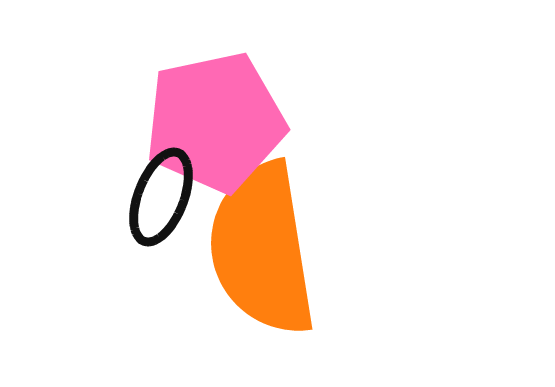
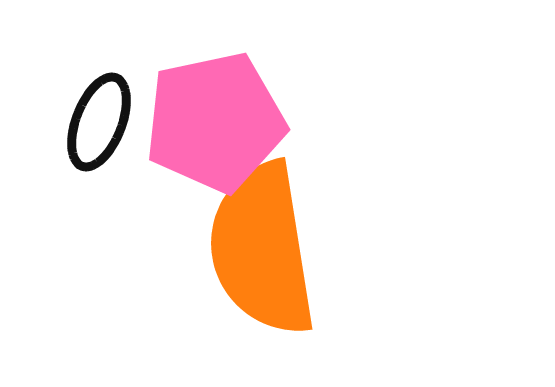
black ellipse: moved 62 px left, 75 px up
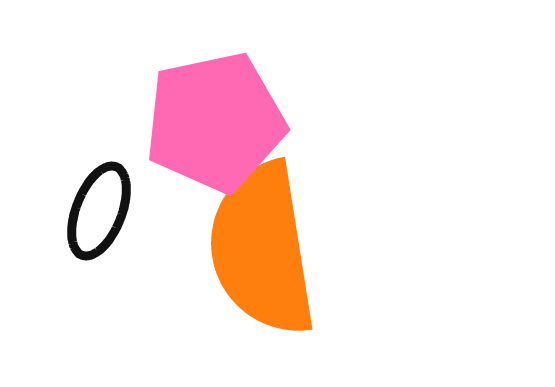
black ellipse: moved 89 px down
